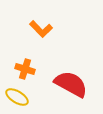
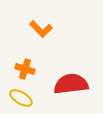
red semicircle: rotated 36 degrees counterclockwise
yellow ellipse: moved 4 px right, 1 px down
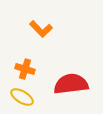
yellow ellipse: moved 1 px right, 1 px up
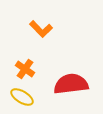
orange cross: rotated 18 degrees clockwise
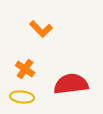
yellow ellipse: rotated 25 degrees counterclockwise
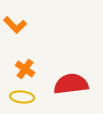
orange L-shape: moved 26 px left, 4 px up
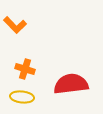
orange cross: rotated 18 degrees counterclockwise
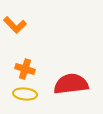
yellow ellipse: moved 3 px right, 3 px up
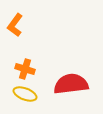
orange L-shape: rotated 80 degrees clockwise
yellow ellipse: rotated 15 degrees clockwise
